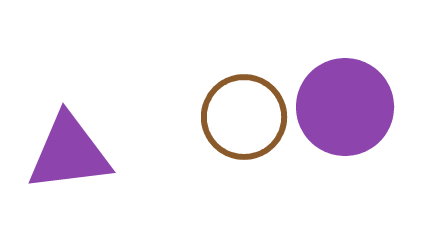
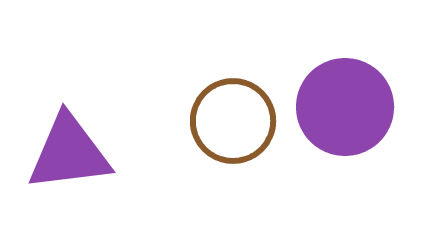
brown circle: moved 11 px left, 4 px down
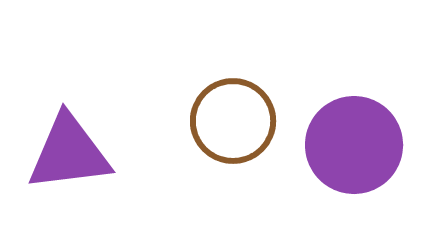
purple circle: moved 9 px right, 38 px down
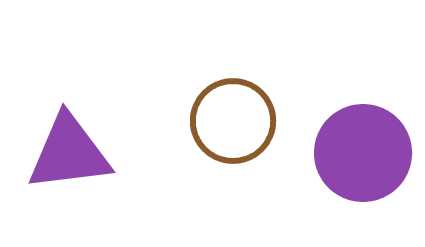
purple circle: moved 9 px right, 8 px down
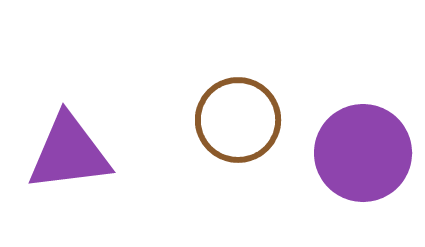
brown circle: moved 5 px right, 1 px up
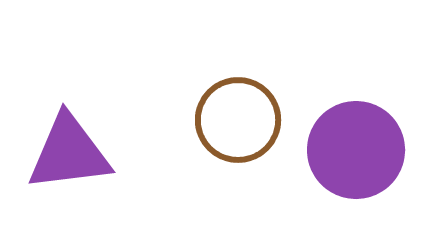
purple circle: moved 7 px left, 3 px up
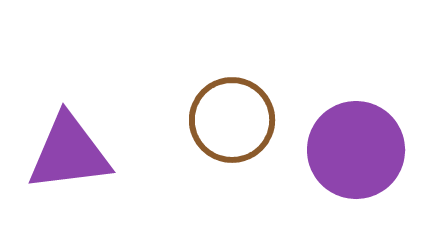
brown circle: moved 6 px left
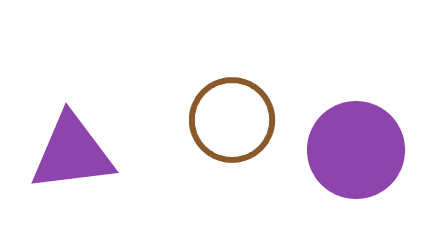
purple triangle: moved 3 px right
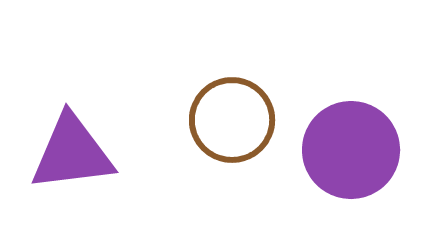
purple circle: moved 5 px left
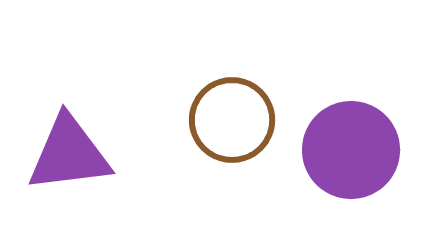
purple triangle: moved 3 px left, 1 px down
